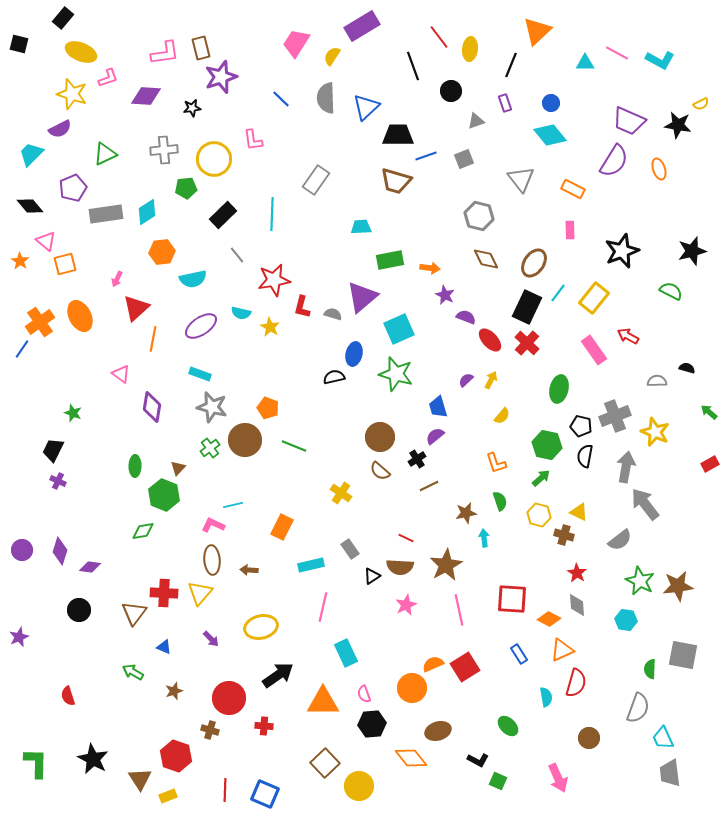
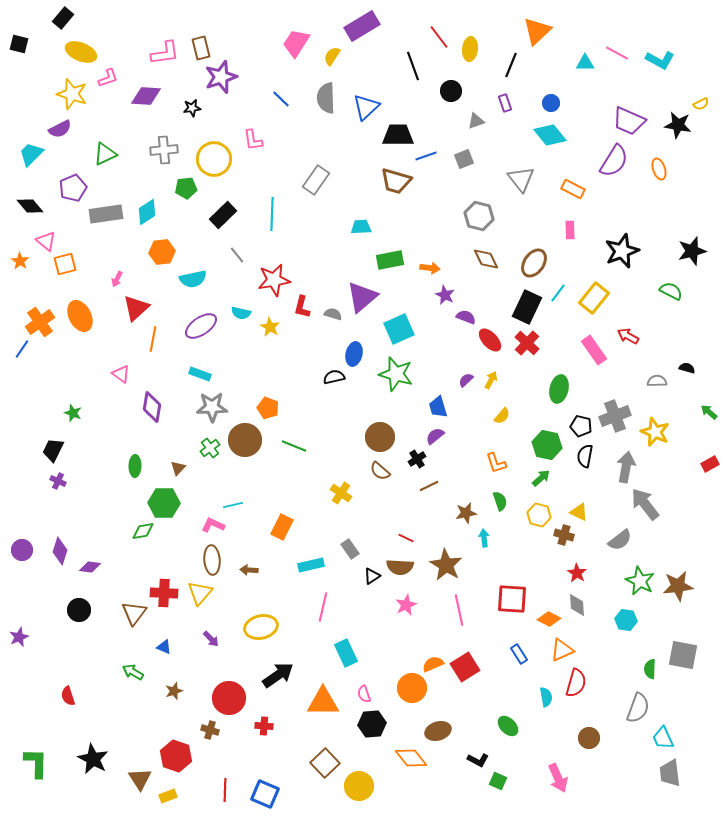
gray star at (212, 407): rotated 16 degrees counterclockwise
green hexagon at (164, 495): moved 8 px down; rotated 20 degrees counterclockwise
brown star at (446, 565): rotated 12 degrees counterclockwise
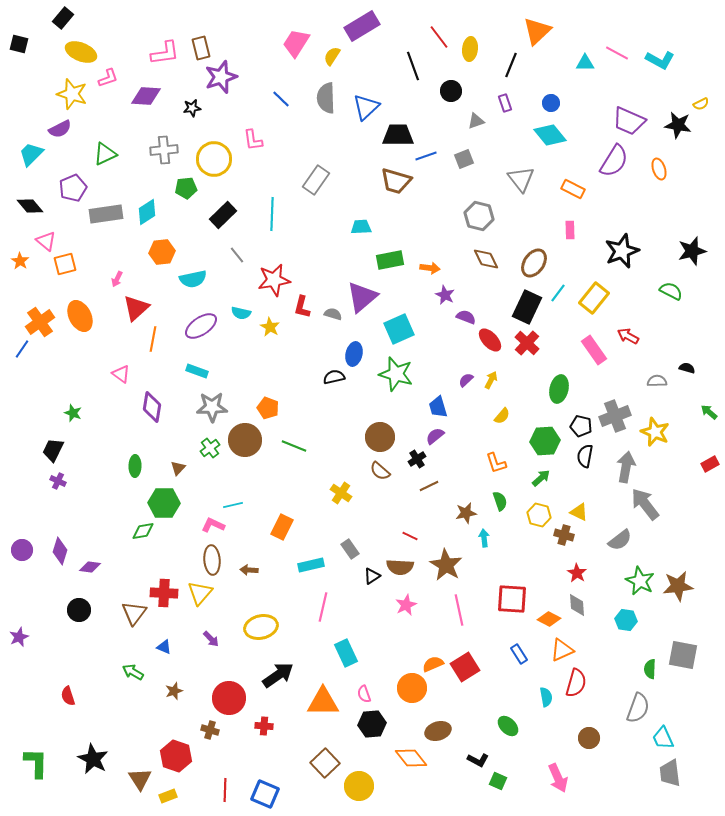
cyan rectangle at (200, 374): moved 3 px left, 3 px up
green hexagon at (547, 445): moved 2 px left, 4 px up; rotated 16 degrees counterclockwise
red line at (406, 538): moved 4 px right, 2 px up
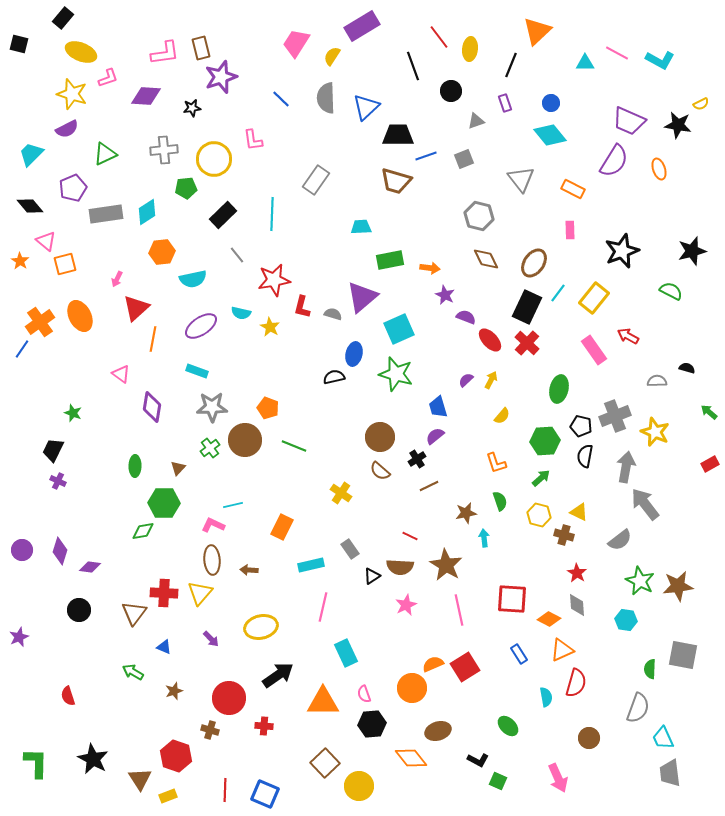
purple semicircle at (60, 129): moved 7 px right
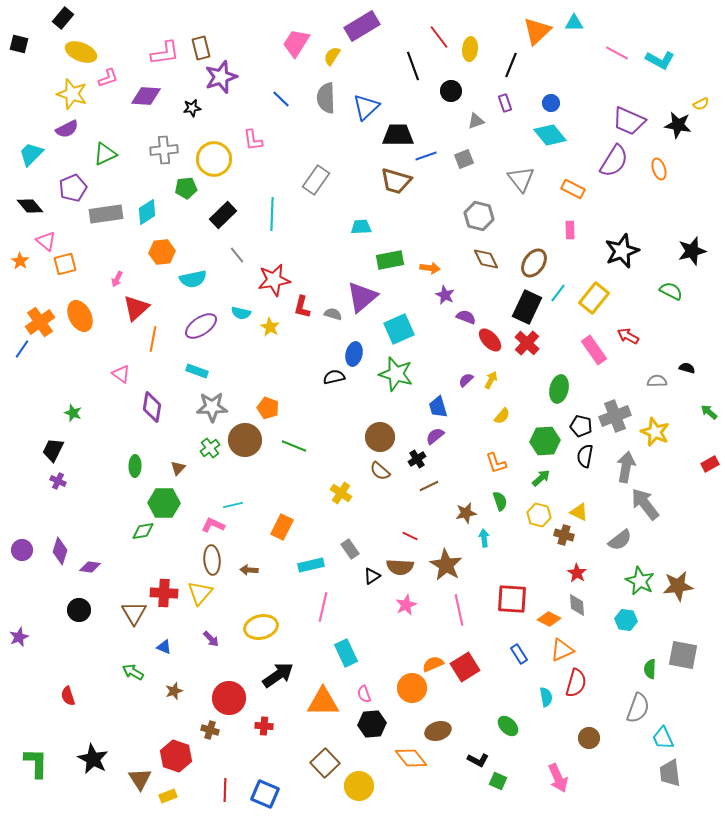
cyan triangle at (585, 63): moved 11 px left, 40 px up
brown triangle at (134, 613): rotated 8 degrees counterclockwise
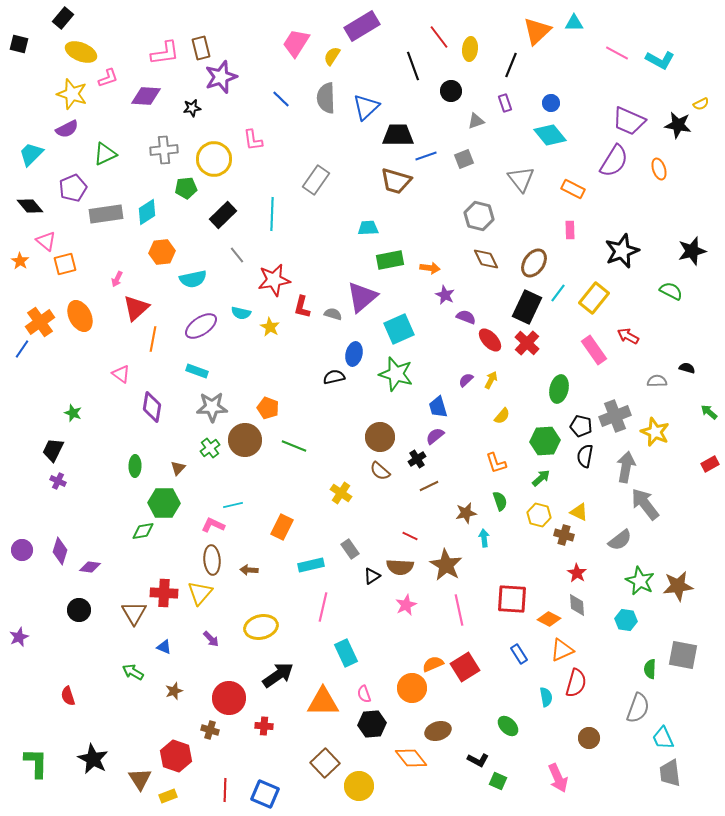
cyan trapezoid at (361, 227): moved 7 px right, 1 px down
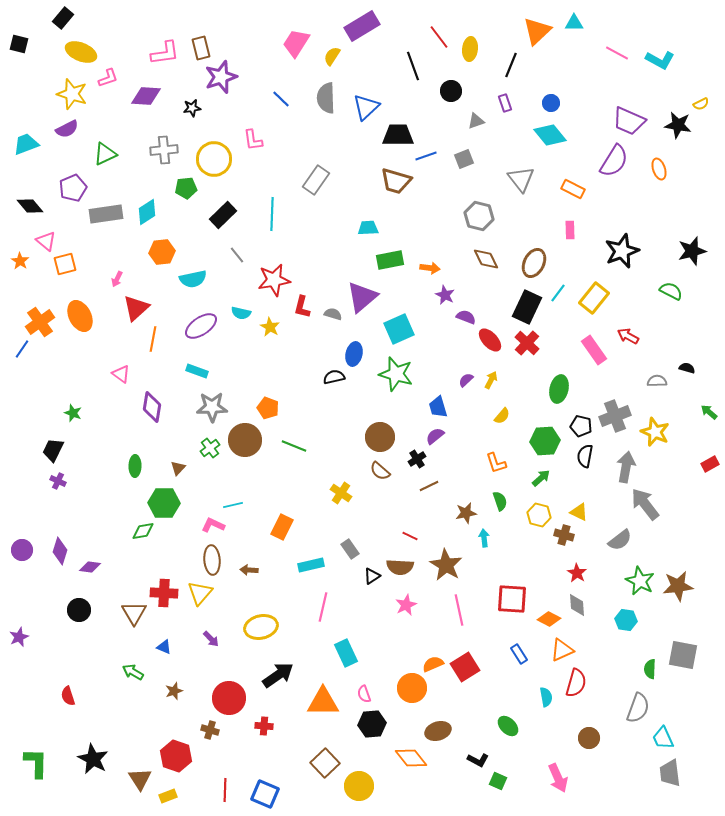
cyan trapezoid at (31, 154): moved 5 px left, 10 px up; rotated 24 degrees clockwise
brown ellipse at (534, 263): rotated 8 degrees counterclockwise
